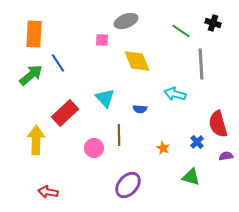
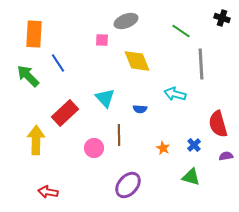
black cross: moved 9 px right, 5 px up
green arrow: moved 3 px left, 1 px down; rotated 95 degrees counterclockwise
blue cross: moved 3 px left, 3 px down
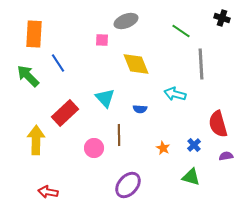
yellow diamond: moved 1 px left, 3 px down
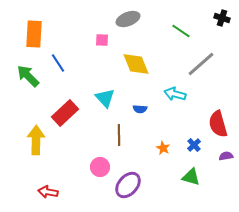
gray ellipse: moved 2 px right, 2 px up
gray line: rotated 52 degrees clockwise
pink circle: moved 6 px right, 19 px down
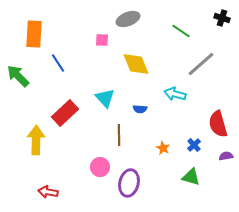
green arrow: moved 10 px left
purple ellipse: moved 1 px right, 2 px up; rotated 28 degrees counterclockwise
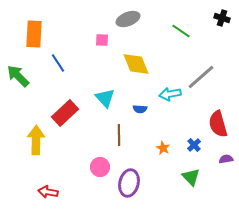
gray line: moved 13 px down
cyan arrow: moved 5 px left; rotated 25 degrees counterclockwise
purple semicircle: moved 3 px down
green triangle: rotated 30 degrees clockwise
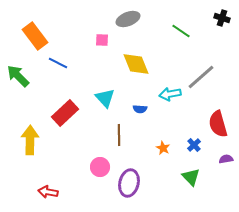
orange rectangle: moved 1 px right, 2 px down; rotated 40 degrees counterclockwise
blue line: rotated 30 degrees counterclockwise
yellow arrow: moved 6 px left
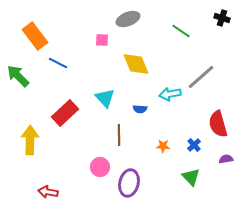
orange star: moved 2 px up; rotated 24 degrees counterclockwise
